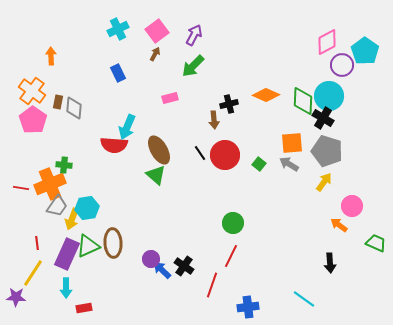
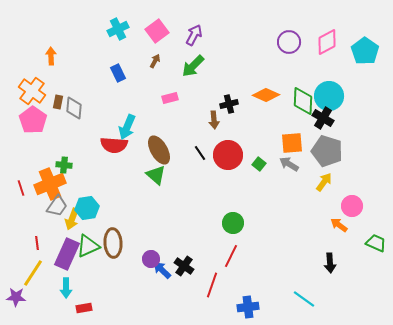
brown arrow at (155, 54): moved 7 px down
purple circle at (342, 65): moved 53 px left, 23 px up
red circle at (225, 155): moved 3 px right
red line at (21, 188): rotated 63 degrees clockwise
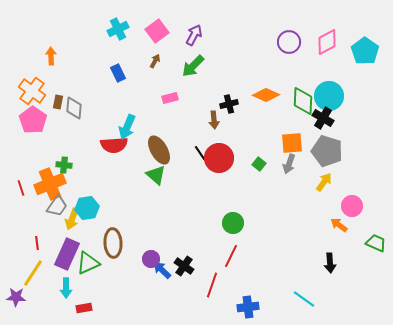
red semicircle at (114, 145): rotated 8 degrees counterclockwise
red circle at (228, 155): moved 9 px left, 3 px down
gray arrow at (289, 164): rotated 102 degrees counterclockwise
green triangle at (88, 246): moved 17 px down
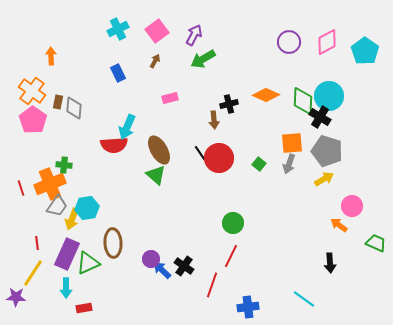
green arrow at (193, 66): moved 10 px right, 7 px up; rotated 15 degrees clockwise
black cross at (323, 118): moved 3 px left, 1 px up
yellow arrow at (324, 182): moved 3 px up; rotated 24 degrees clockwise
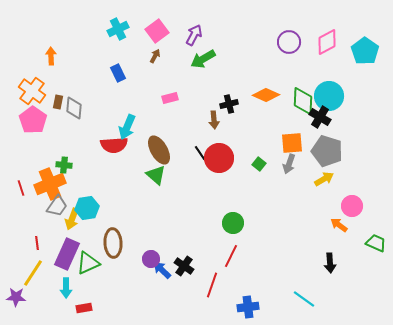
brown arrow at (155, 61): moved 5 px up
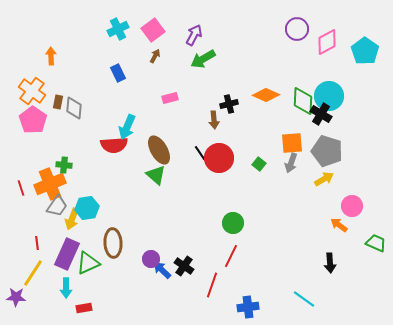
pink square at (157, 31): moved 4 px left, 1 px up
purple circle at (289, 42): moved 8 px right, 13 px up
black cross at (320, 117): moved 1 px right, 3 px up
gray arrow at (289, 164): moved 2 px right, 1 px up
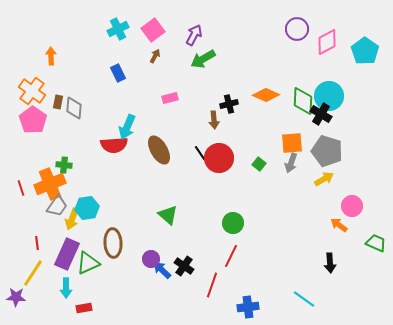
green triangle at (156, 175): moved 12 px right, 40 px down
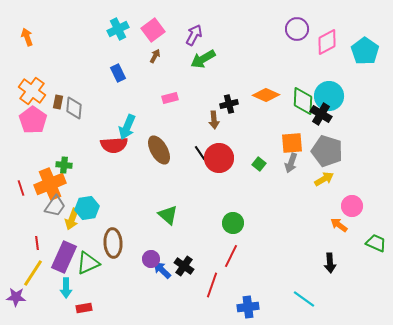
orange arrow at (51, 56): moved 24 px left, 19 px up; rotated 18 degrees counterclockwise
gray trapezoid at (57, 206): moved 2 px left
purple rectangle at (67, 254): moved 3 px left, 3 px down
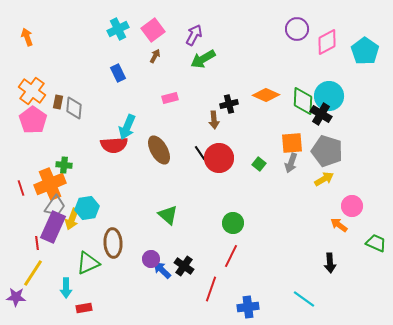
purple rectangle at (64, 257): moved 11 px left, 30 px up
red line at (212, 285): moved 1 px left, 4 px down
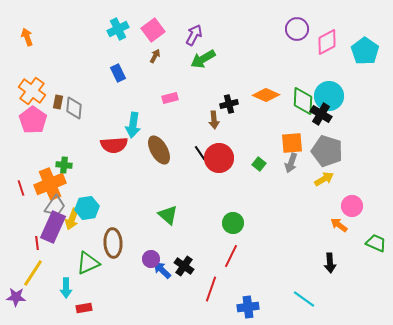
cyan arrow at (127, 127): moved 6 px right, 2 px up; rotated 15 degrees counterclockwise
